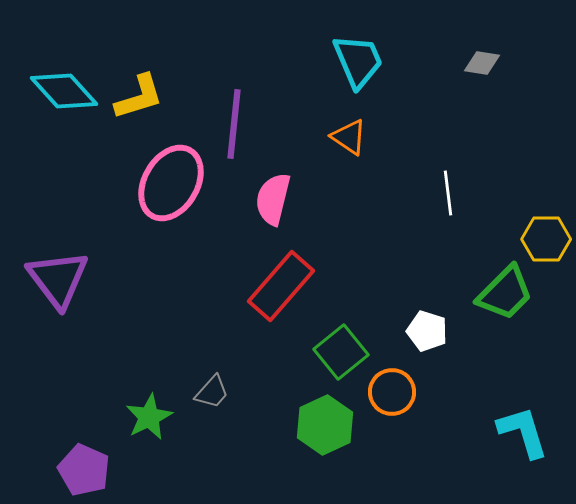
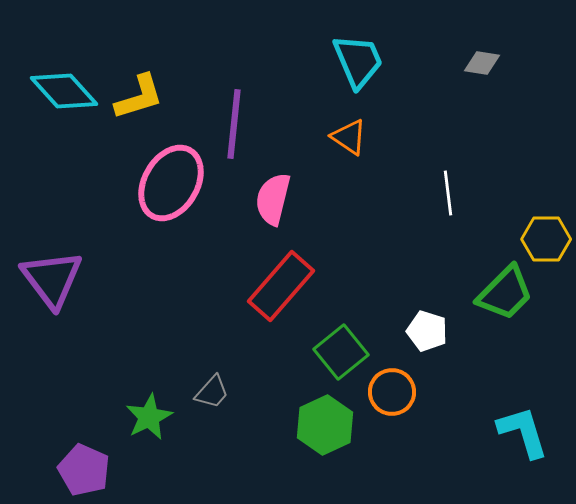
purple triangle: moved 6 px left
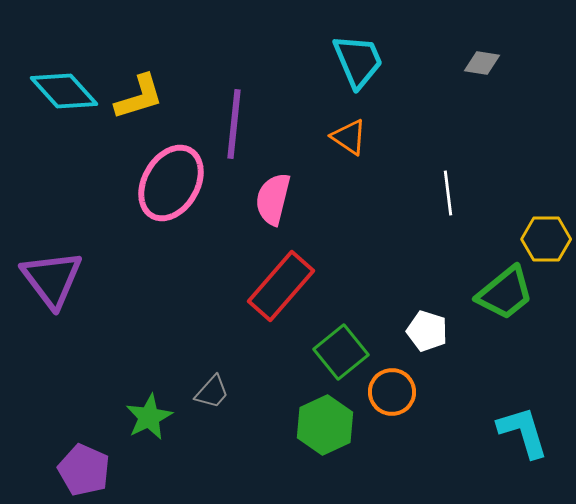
green trapezoid: rotated 6 degrees clockwise
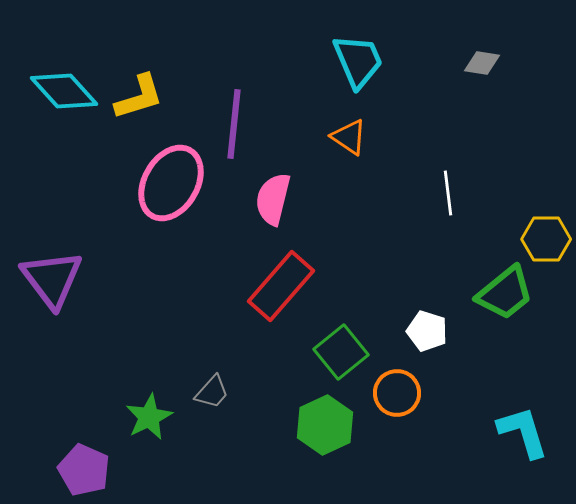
orange circle: moved 5 px right, 1 px down
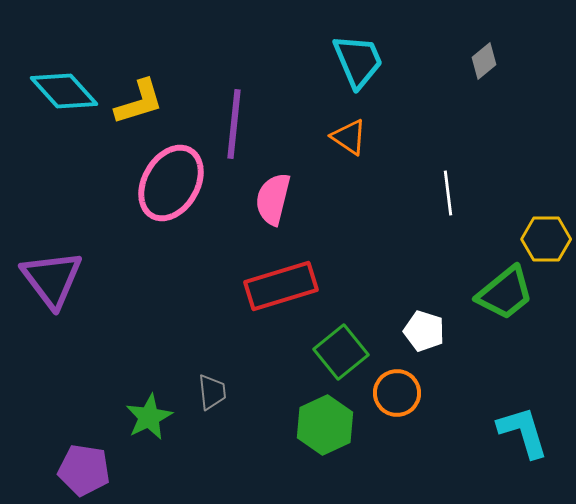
gray diamond: moved 2 px right, 2 px up; rotated 48 degrees counterclockwise
yellow L-shape: moved 5 px down
red rectangle: rotated 32 degrees clockwise
white pentagon: moved 3 px left
gray trapezoid: rotated 48 degrees counterclockwise
purple pentagon: rotated 15 degrees counterclockwise
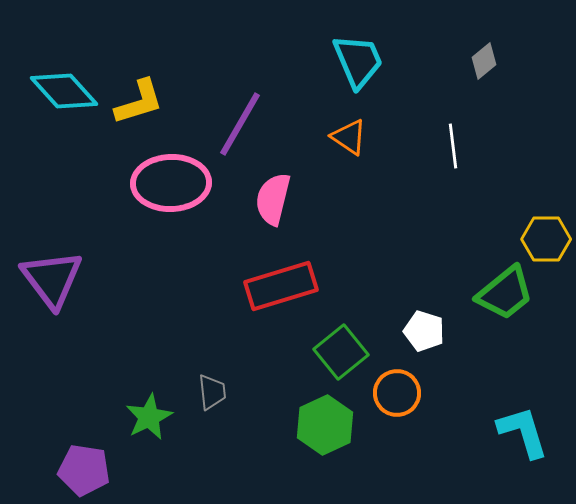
purple line: moved 6 px right; rotated 24 degrees clockwise
pink ellipse: rotated 58 degrees clockwise
white line: moved 5 px right, 47 px up
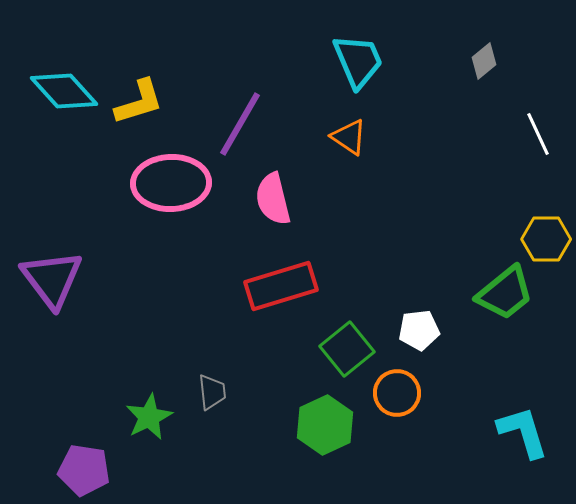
white line: moved 85 px right, 12 px up; rotated 18 degrees counterclockwise
pink semicircle: rotated 28 degrees counterclockwise
white pentagon: moved 5 px left, 1 px up; rotated 24 degrees counterclockwise
green square: moved 6 px right, 3 px up
